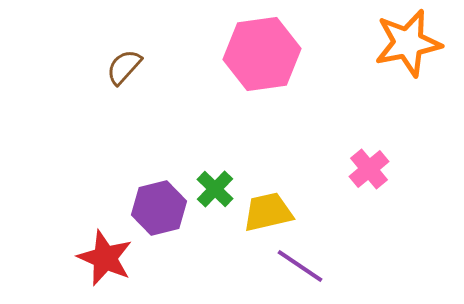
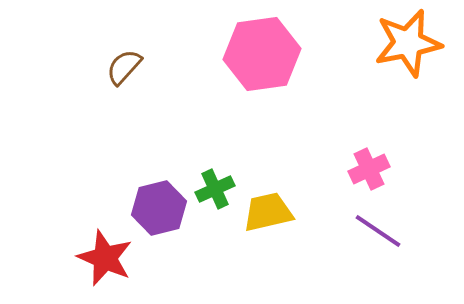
pink cross: rotated 15 degrees clockwise
green cross: rotated 21 degrees clockwise
purple line: moved 78 px right, 35 px up
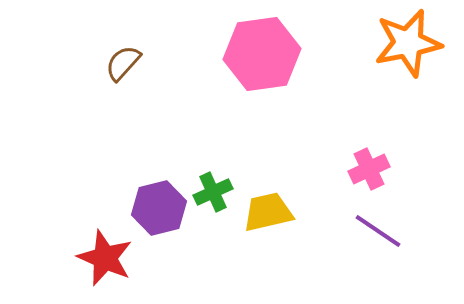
brown semicircle: moved 1 px left, 4 px up
green cross: moved 2 px left, 3 px down
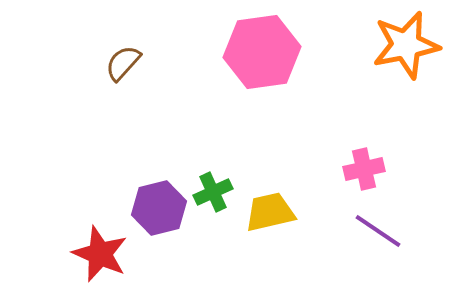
orange star: moved 2 px left, 2 px down
pink hexagon: moved 2 px up
pink cross: moved 5 px left; rotated 12 degrees clockwise
yellow trapezoid: moved 2 px right
red star: moved 5 px left, 4 px up
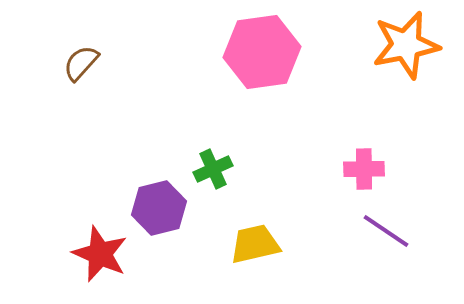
brown semicircle: moved 42 px left
pink cross: rotated 12 degrees clockwise
green cross: moved 23 px up
yellow trapezoid: moved 15 px left, 32 px down
purple line: moved 8 px right
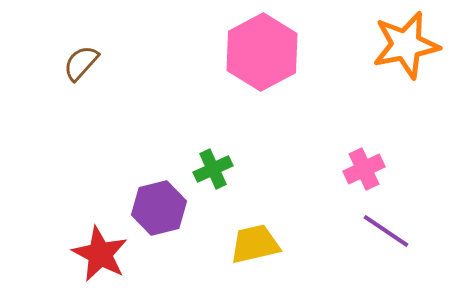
pink hexagon: rotated 20 degrees counterclockwise
pink cross: rotated 24 degrees counterclockwise
red star: rotated 4 degrees clockwise
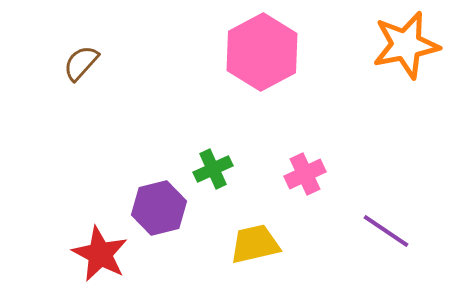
pink cross: moved 59 px left, 5 px down
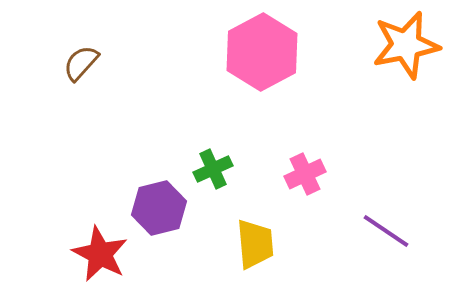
yellow trapezoid: rotated 98 degrees clockwise
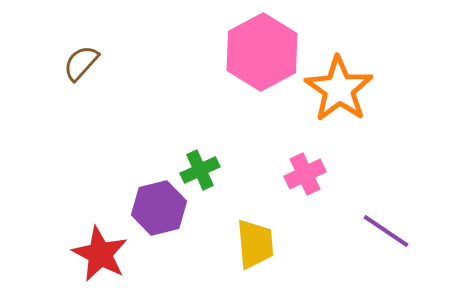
orange star: moved 67 px left, 44 px down; rotated 26 degrees counterclockwise
green cross: moved 13 px left, 1 px down
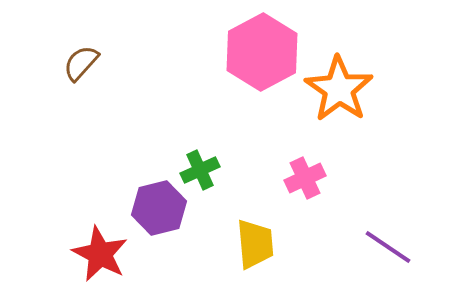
pink cross: moved 4 px down
purple line: moved 2 px right, 16 px down
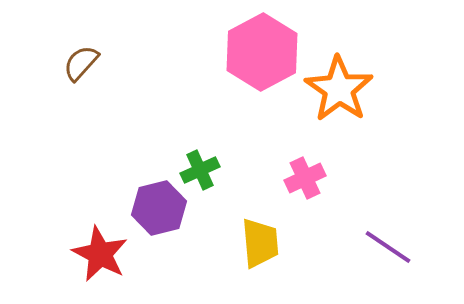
yellow trapezoid: moved 5 px right, 1 px up
